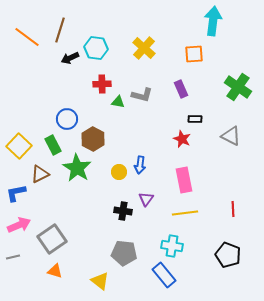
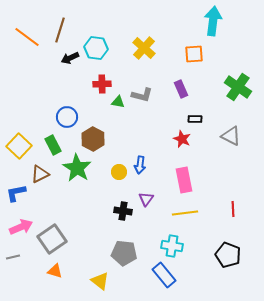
blue circle: moved 2 px up
pink arrow: moved 2 px right, 2 px down
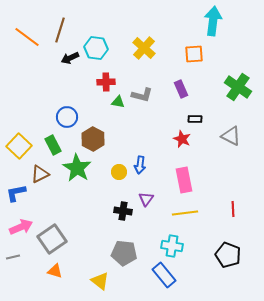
red cross: moved 4 px right, 2 px up
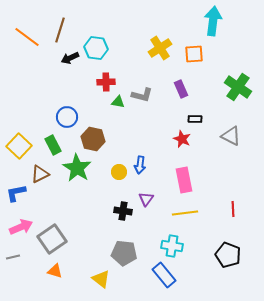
yellow cross: moved 16 px right; rotated 15 degrees clockwise
brown hexagon: rotated 15 degrees counterclockwise
yellow triangle: moved 1 px right, 2 px up
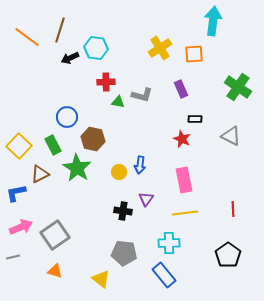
gray square: moved 3 px right, 4 px up
cyan cross: moved 3 px left, 3 px up; rotated 10 degrees counterclockwise
black pentagon: rotated 15 degrees clockwise
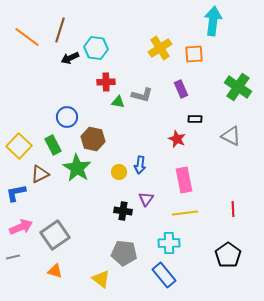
red star: moved 5 px left
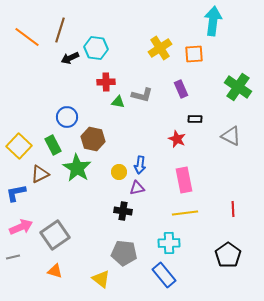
purple triangle: moved 9 px left, 11 px up; rotated 42 degrees clockwise
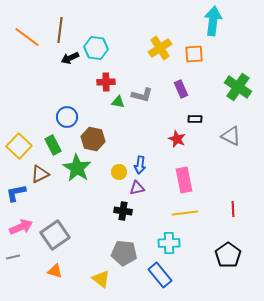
brown line: rotated 10 degrees counterclockwise
blue rectangle: moved 4 px left
